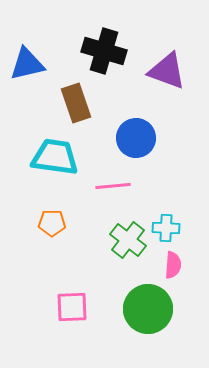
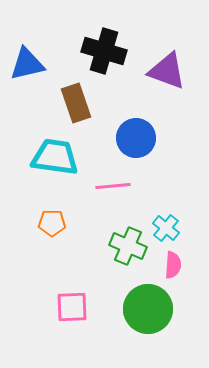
cyan cross: rotated 36 degrees clockwise
green cross: moved 6 px down; rotated 15 degrees counterclockwise
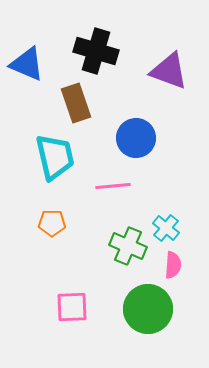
black cross: moved 8 px left
blue triangle: rotated 36 degrees clockwise
purple triangle: moved 2 px right
cyan trapezoid: rotated 69 degrees clockwise
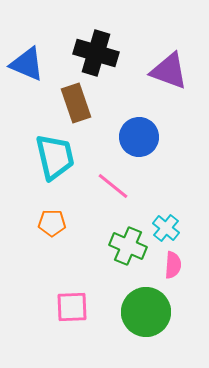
black cross: moved 2 px down
blue circle: moved 3 px right, 1 px up
pink line: rotated 44 degrees clockwise
green circle: moved 2 px left, 3 px down
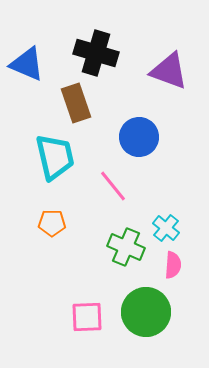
pink line: rotated 12 degrees clockwise
green cross: moved 2 px left, 1 px down
pink square: moved 15 px right, 10 px down
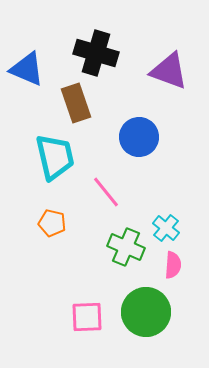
blue triangle: moved 5 px down
pink line: moved 7 px left, 6 px down
orange pentagon: rotated 12 degrees clockwise
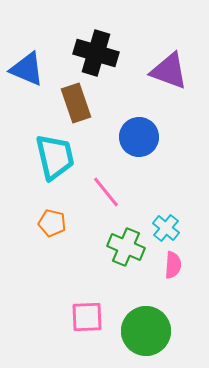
green circle: moved 19 px down
